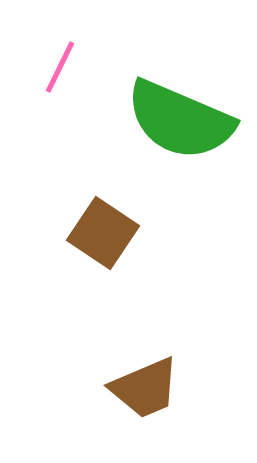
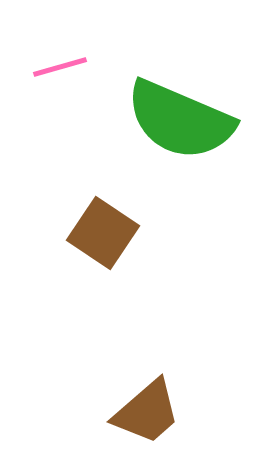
pink line: rotated 48 degrees clockwise
brown trapezoid: moved 2 px right, 24 px down; rotated 18 degrees counterclockwise
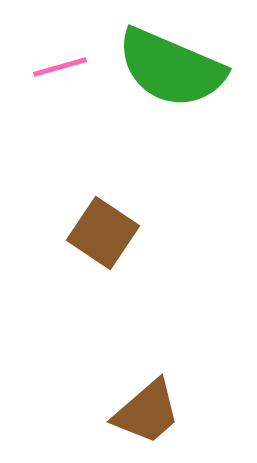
green semicircle: moved 9 px left, 52 px up
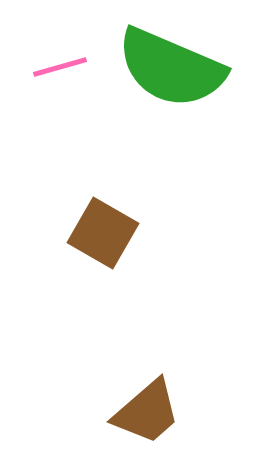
brown square: rotated 4 degrees counterclockwise
